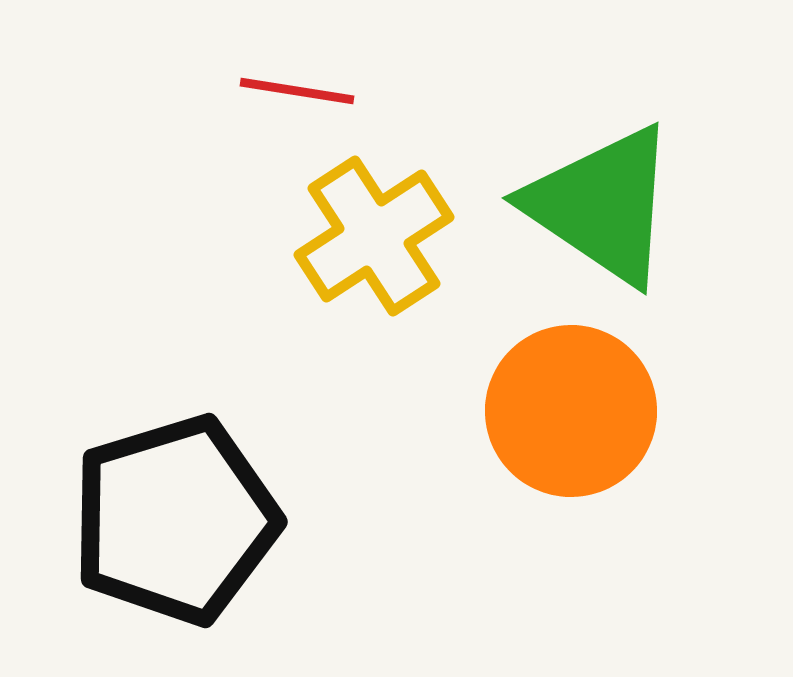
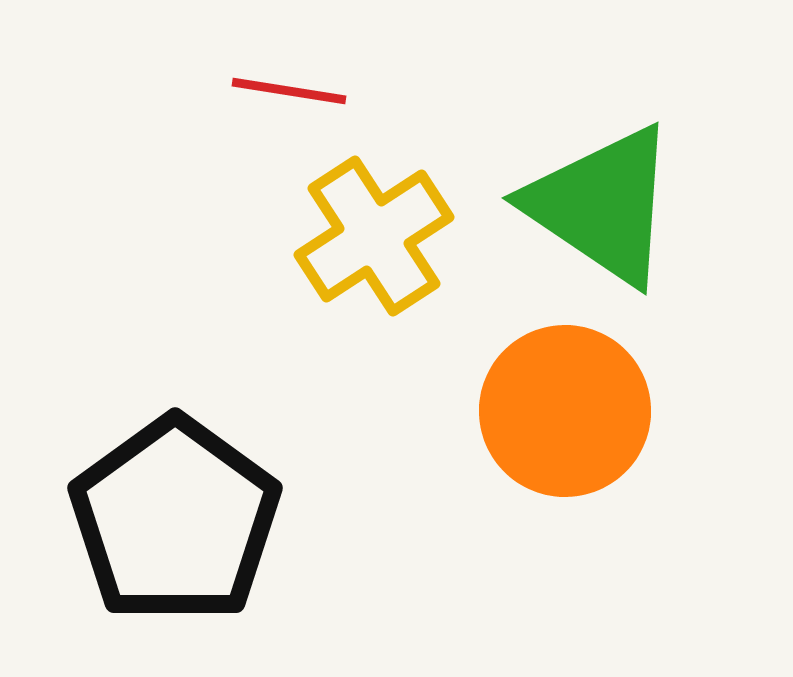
red line: moved 8 px left
orange circle: moved 6 px left
black pentagon: rotated 19 degrees counterclockwise
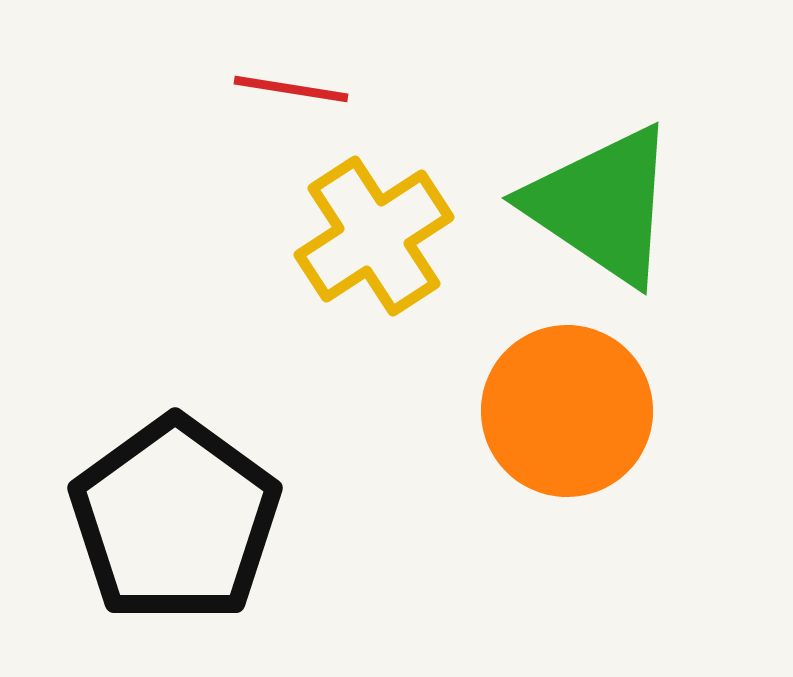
red line: moved 2 px right, 2 px up
orange circle: moved 2 px right
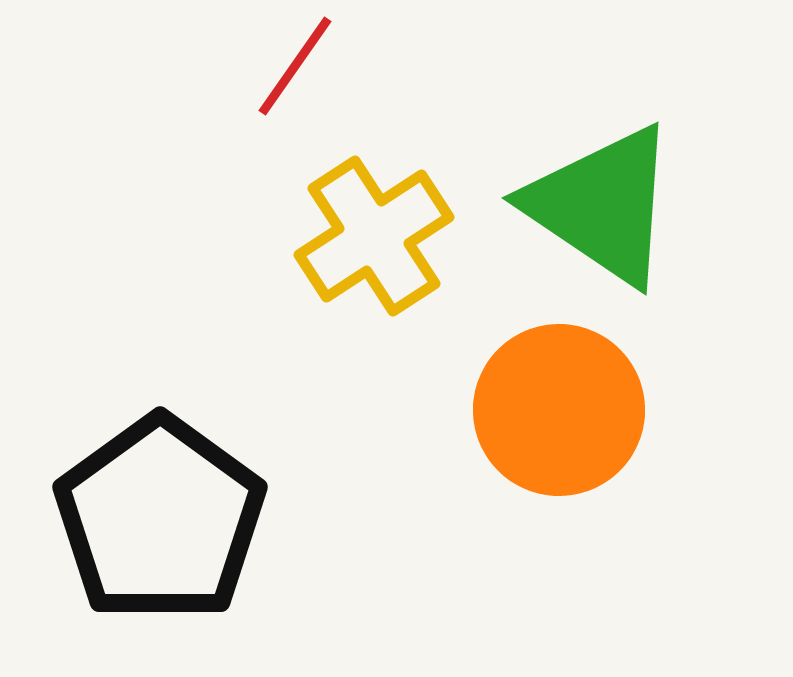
red line: moved 4 px right, 23 px up; rotated 64 degrees counterclockwise
orange circle: moved 8 px left, 1 px up
black pentagon: moved 15 px left, 1 px up
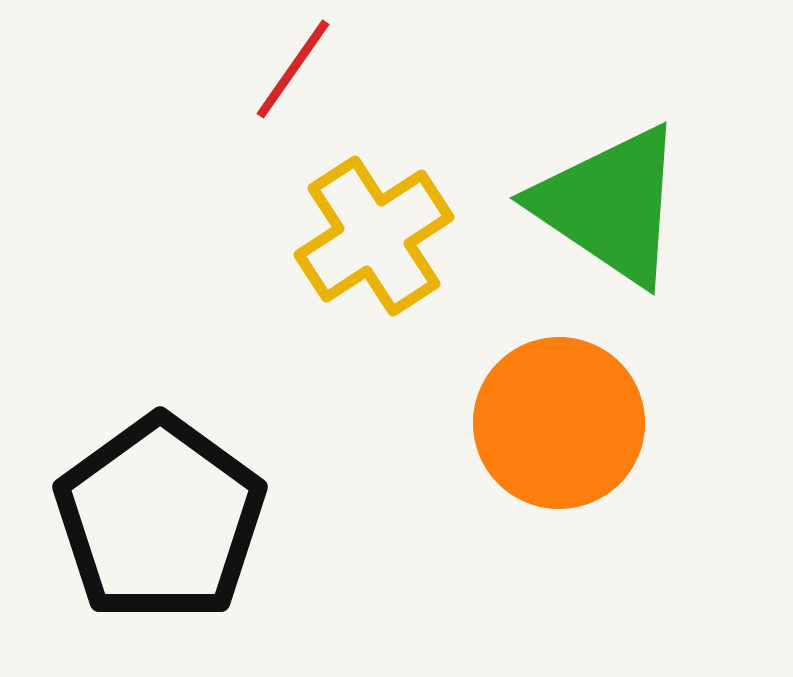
red line: moved 2 px left, 3 px down
green triangle: moved 8 px right
orange circle: moved 13 px down
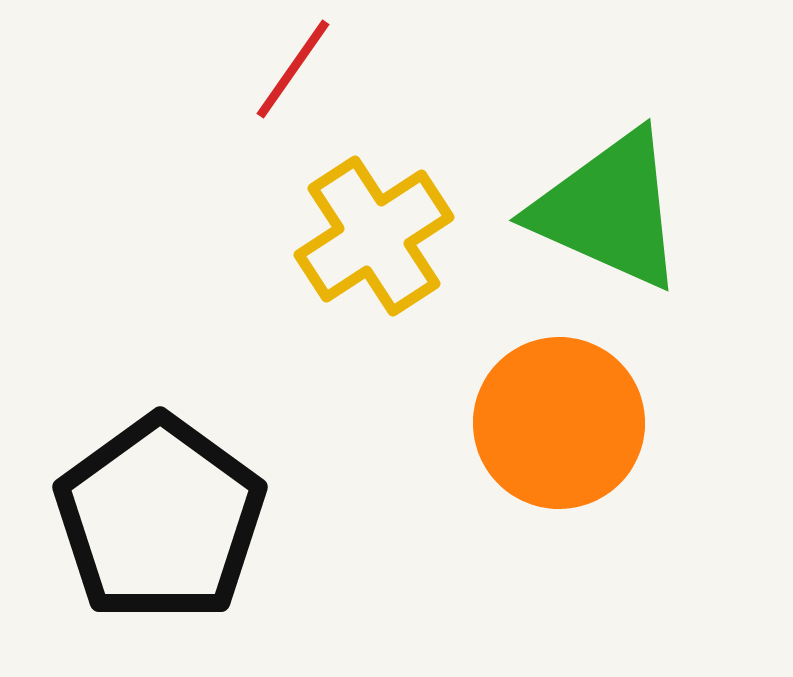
green triangle: moved 1 px left, 5 px down; rotated 10 degrees counterclockwise
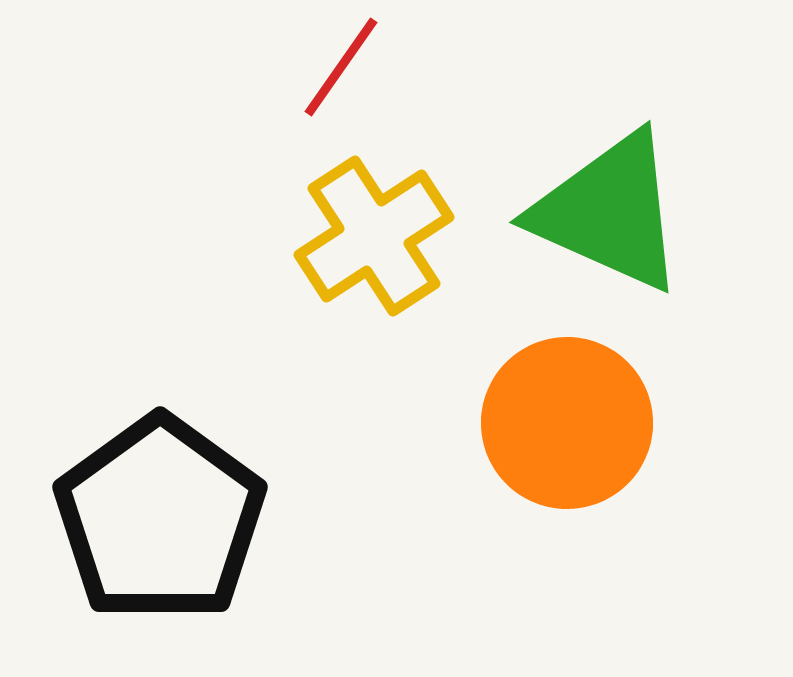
red line: moved 48 px right, 2 px up
green triangle: moved 2 px down
orange circle: moved 8 px right
